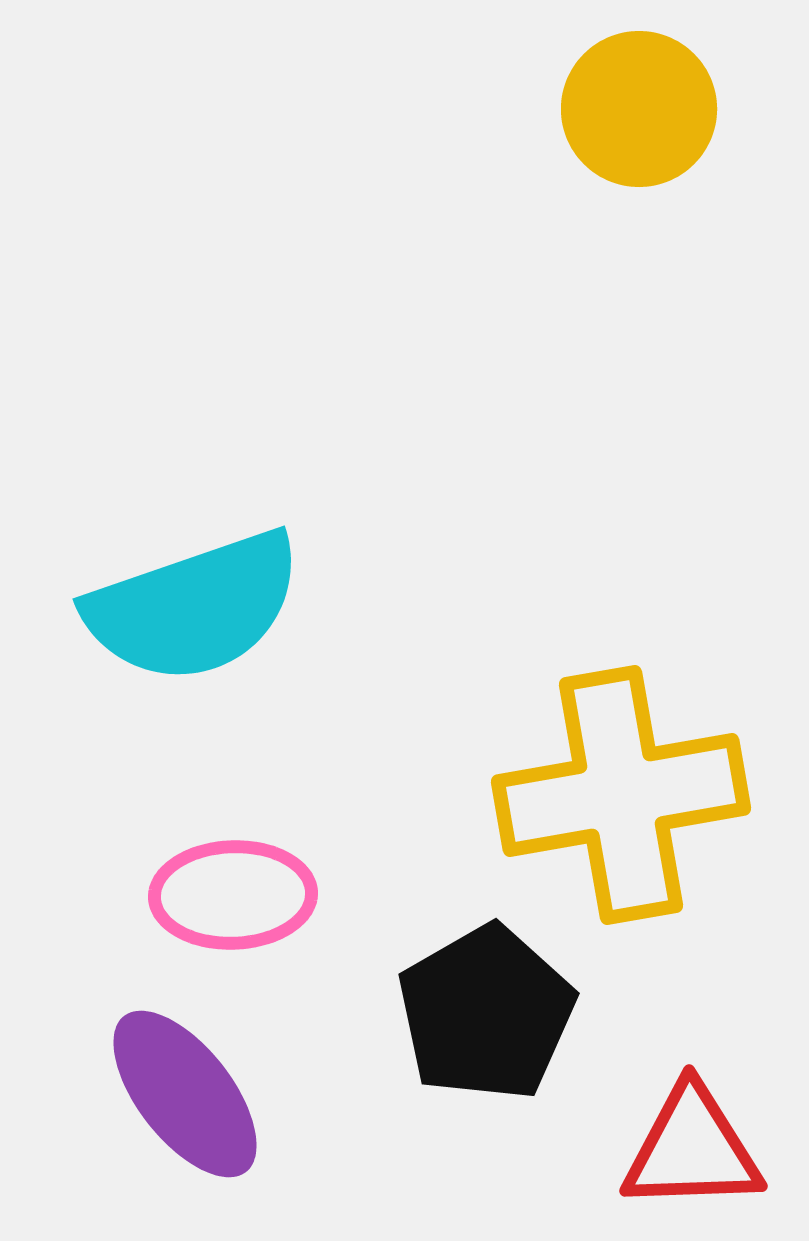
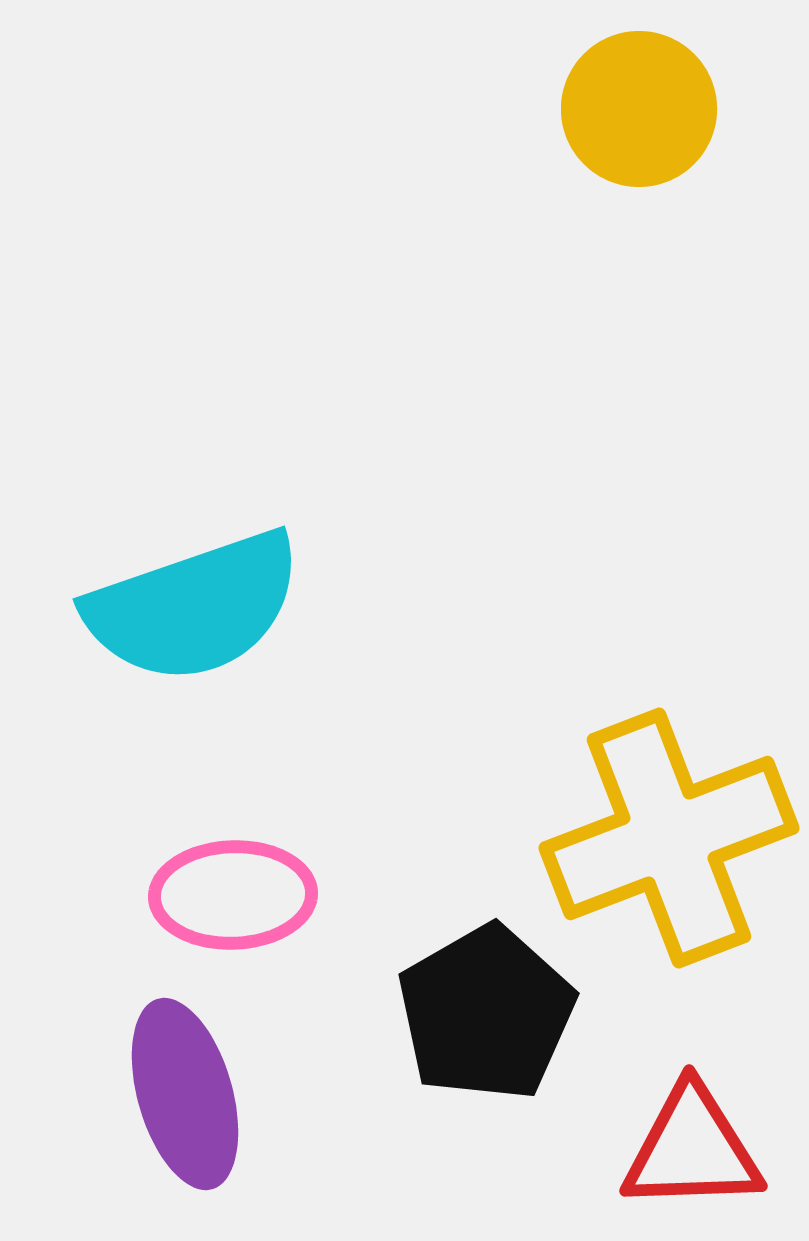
yellow cross: moved 48 px right, 43 px down; rotated 11 degrees counterclockwise
purple ellipse: rotated 22 degrees clockwise
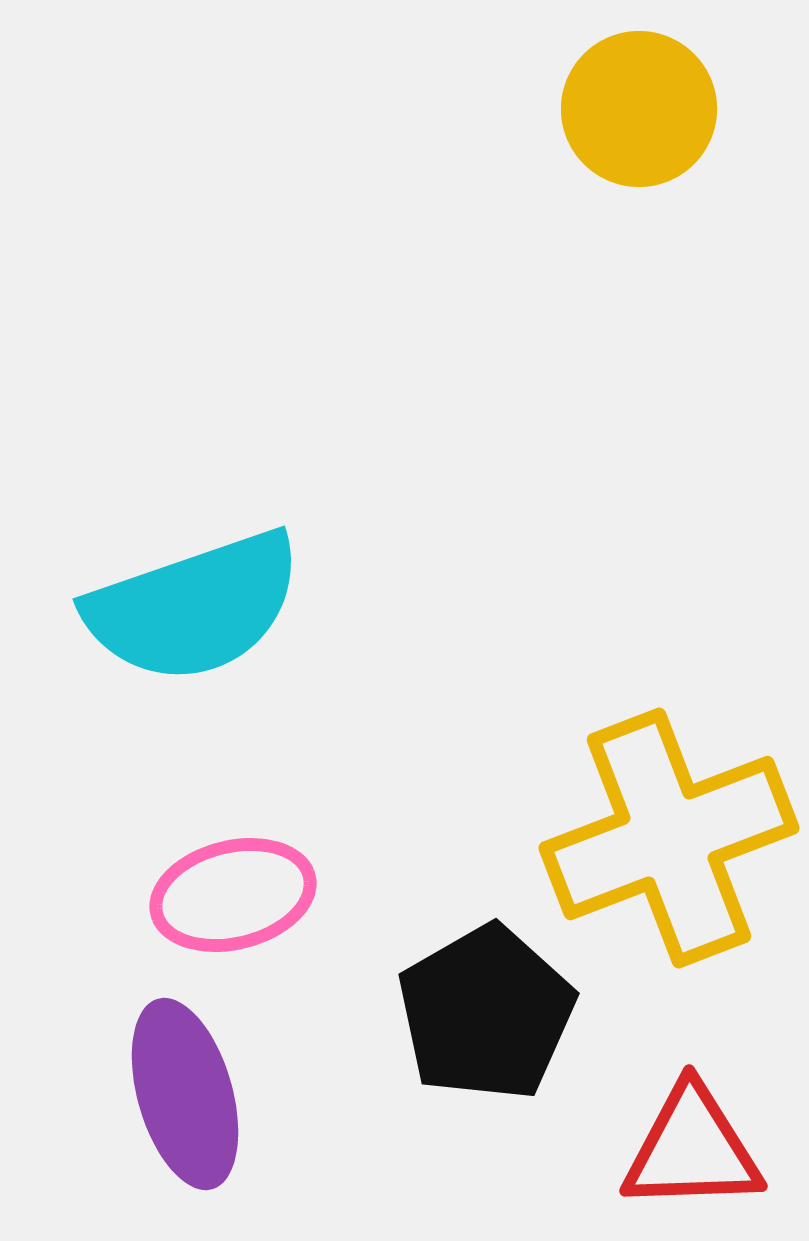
pink ellipse: rotated 12 degrees counterclockwise
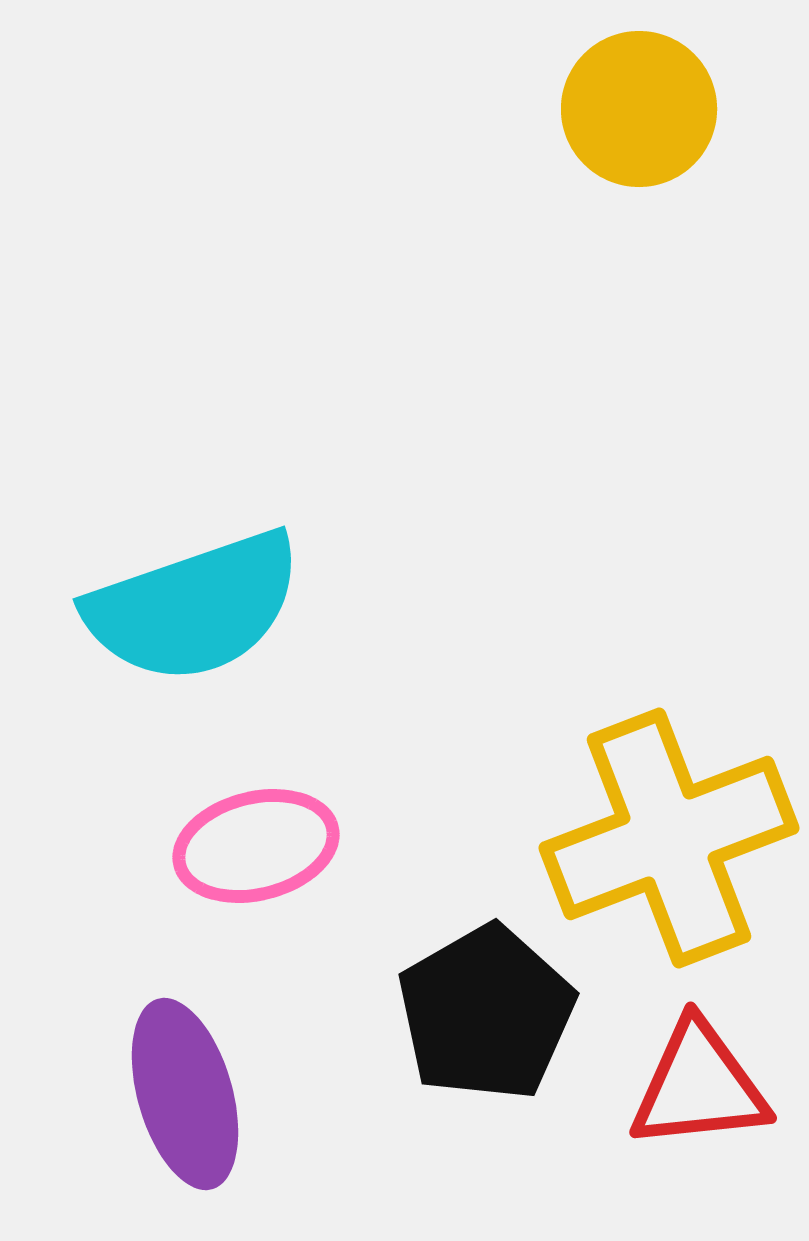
pink ellipse: moved 23 px right, 49 px up
red triangle: moved 7 px right, 63 px up; rotated 4 degrees counterclockwise
